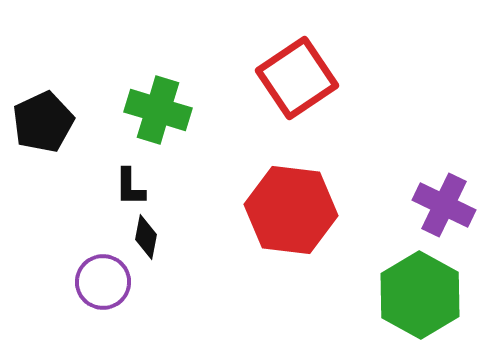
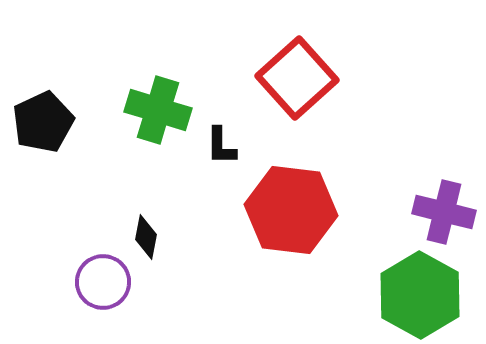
red square: rotated 8 degrees counterclockwise
black L-shape: moved 91 px right, 41 px up
purple cross: moved 7 px down; rotated 12 degrees counterclockwise
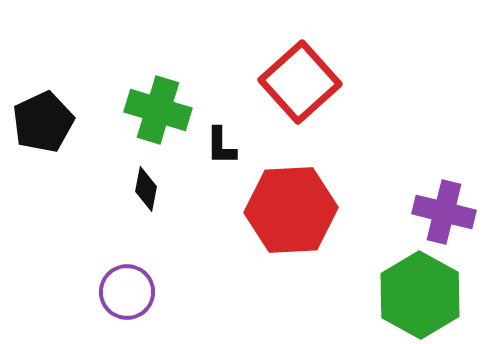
red square: moved 3 px right, 4 px down
red hexagon: rotated 10 degrees counterclockwise
black diamond: moved 48 px up
purple circle: moved 24 px right, 10 px down
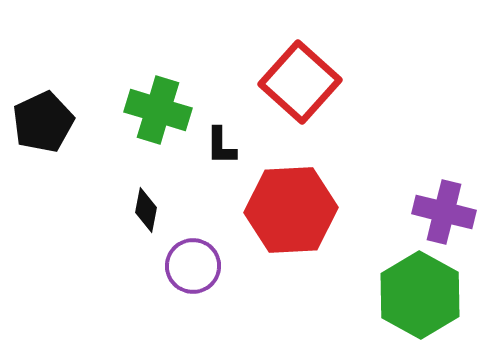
red square: rotated 6 degrees counterclockwise
black diamond: moved 21 px down
purple circle: moved 66 px right, 26 px up
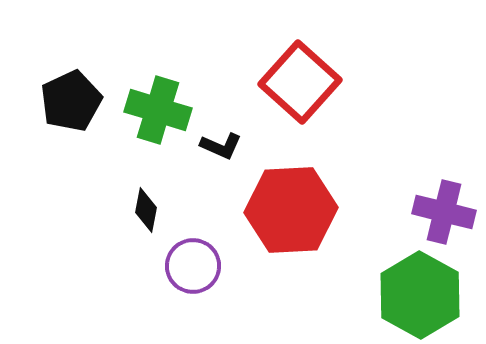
black pentagon: moved 28 px right, 21 px up
black L-shape: rotated 66 degrees counterclockwise
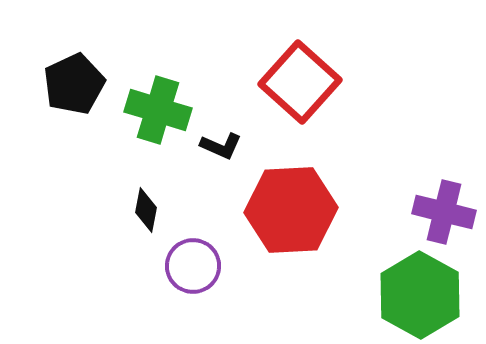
black pentagon: moved 3 px right, 17 px up
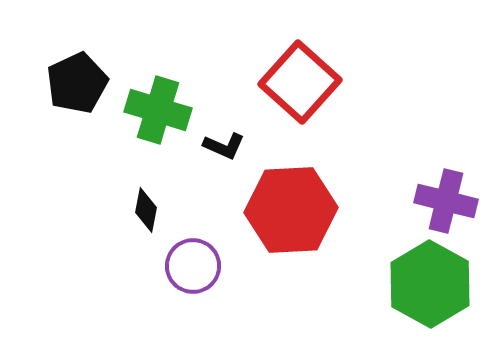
black pentagon: moved 3 px right, 1 px up
black L-shape: moved 3 px right
purple cross: moved 2 px right, 11 px up
green hexagon: moved 10 px right, 11 px up
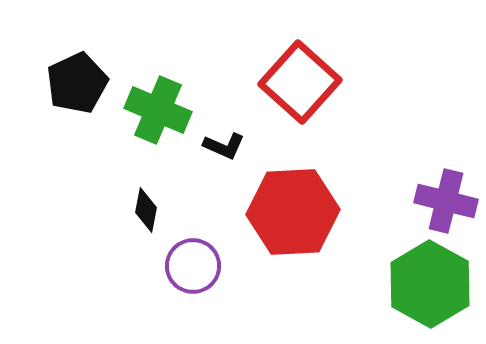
green cross: rotated 6 degrees clockwise
red hexagon: moved 2 px right, 2 px down
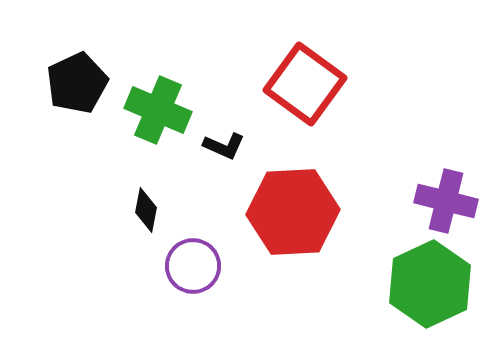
red square: moved 5 px right, 2 px down; rotated 6 degrees counterclockwise
green hexagon: rotated 6 degrees clockwise
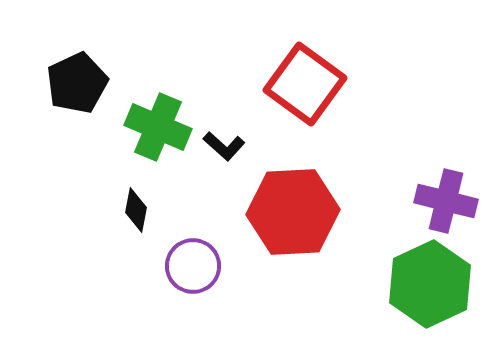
green cross: moved 17 px down
black L-shape: rotated 18 degrees clockwise
black diamond: moved 10 px left
